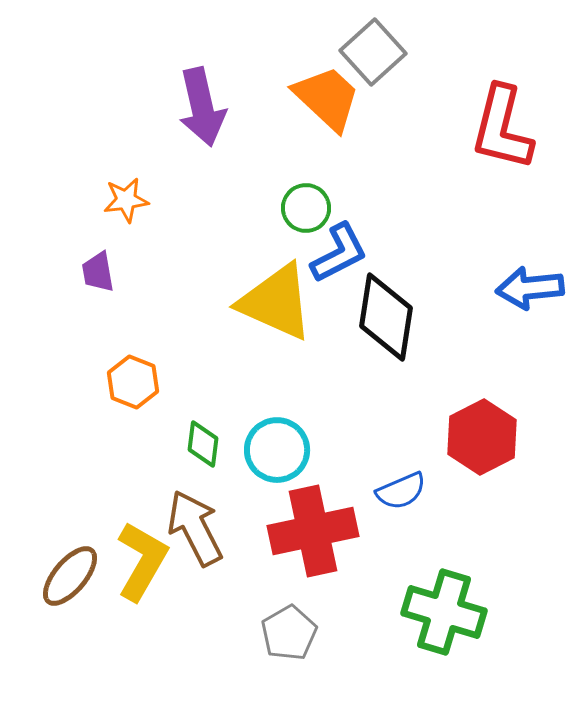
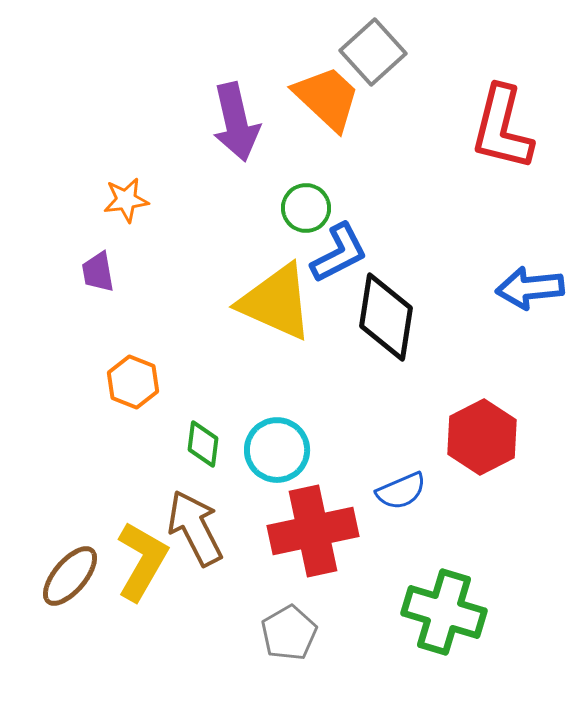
purple arrow: moved 34 px right, 15 px down
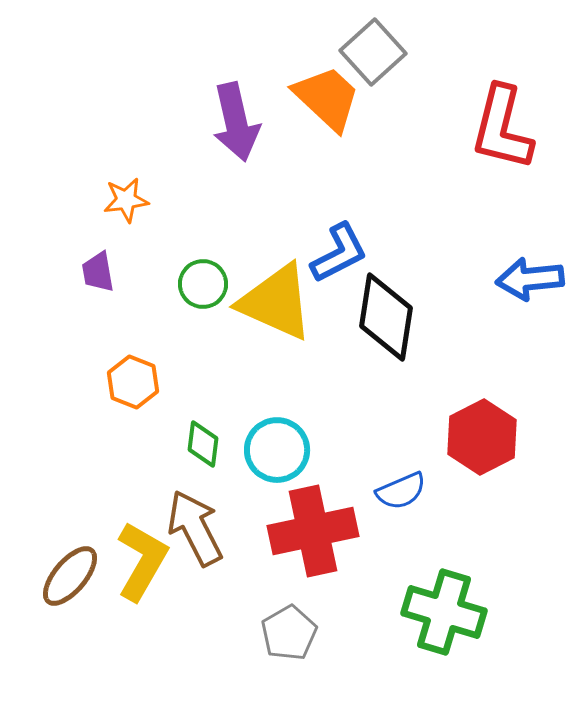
green circle: moved 103 px left, 76 px down
blue arrow: moved 9 px up
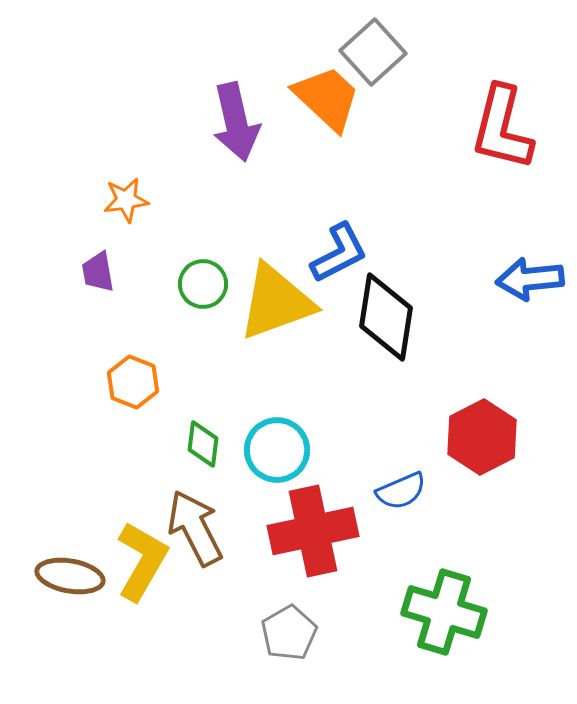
yellow triangle: rotated 44 degrees counterclockwise
brown ellipse: rotated 60 degrees clockwise
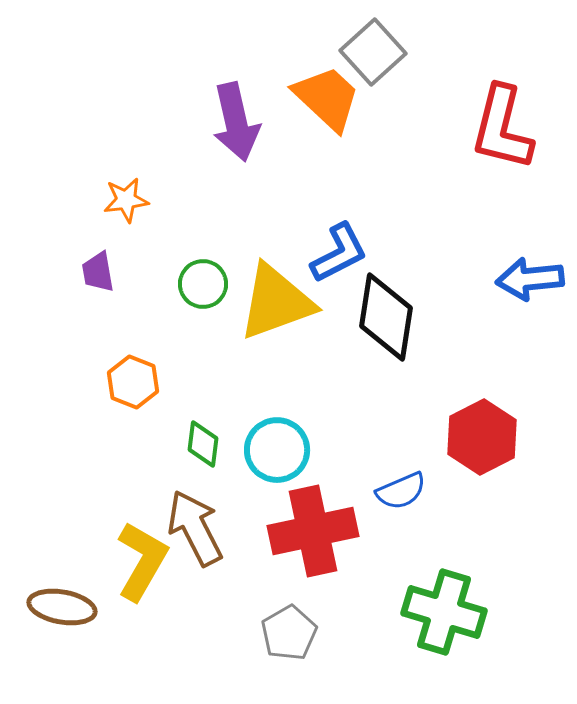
brown ellipse: moved 8 px left, 31 px down
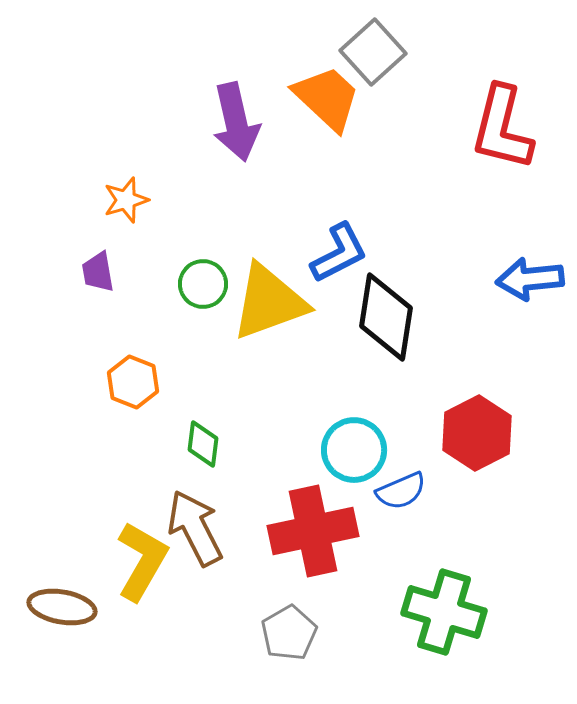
orange star: rotated 9 degrees counterclockwise
yellow triangle: moved 7 px left
red hexagon: moved 5 px left, 4 px up
cyan circle: moved 77 px right
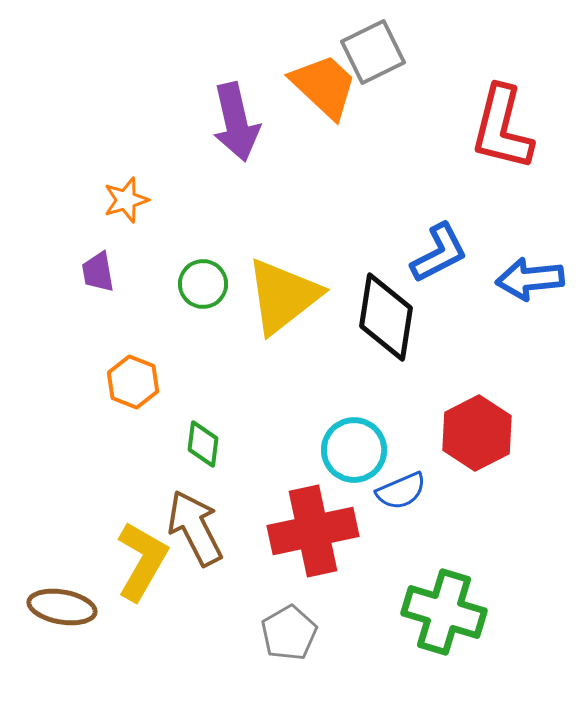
gray square: rotated 16 degrees clockwise
orange trapezoid: moved 3 px left, 12 px up
blue L-shape: moved 100 px right
yellow triangle: moved 14 px right, 6 px up; rotated 18 degrees counterclockwise
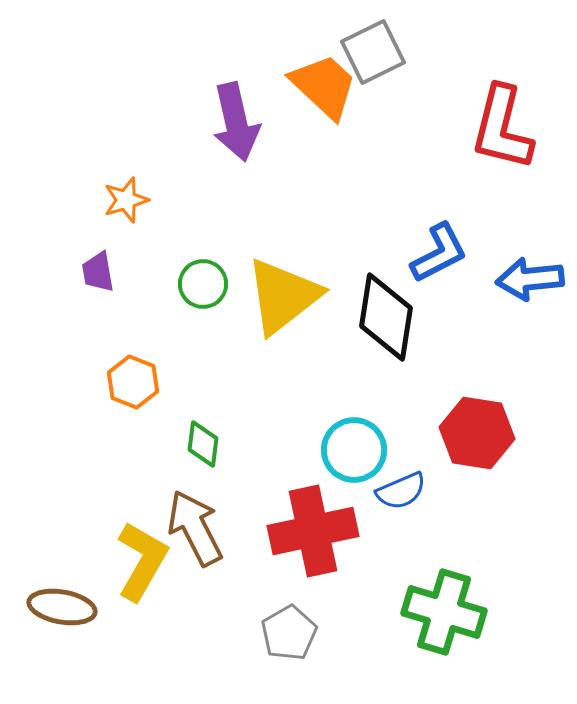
red hexagon: rotated 24 degrees counterclockwise
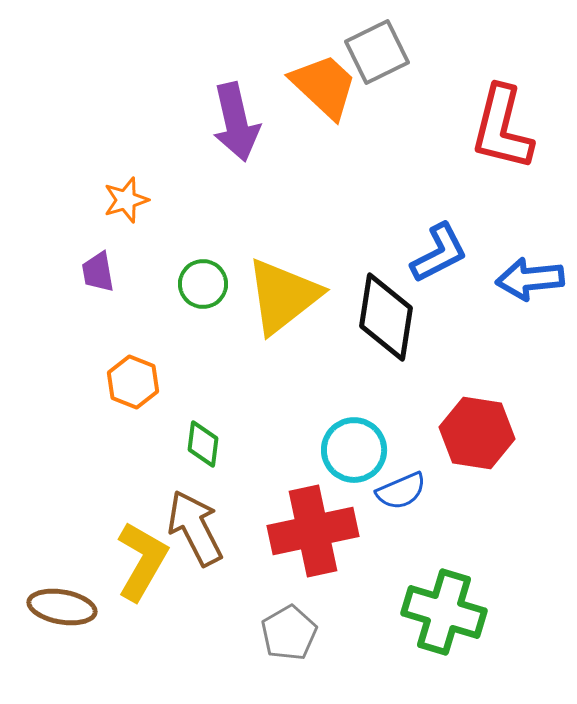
gray square: moved 4 px right
